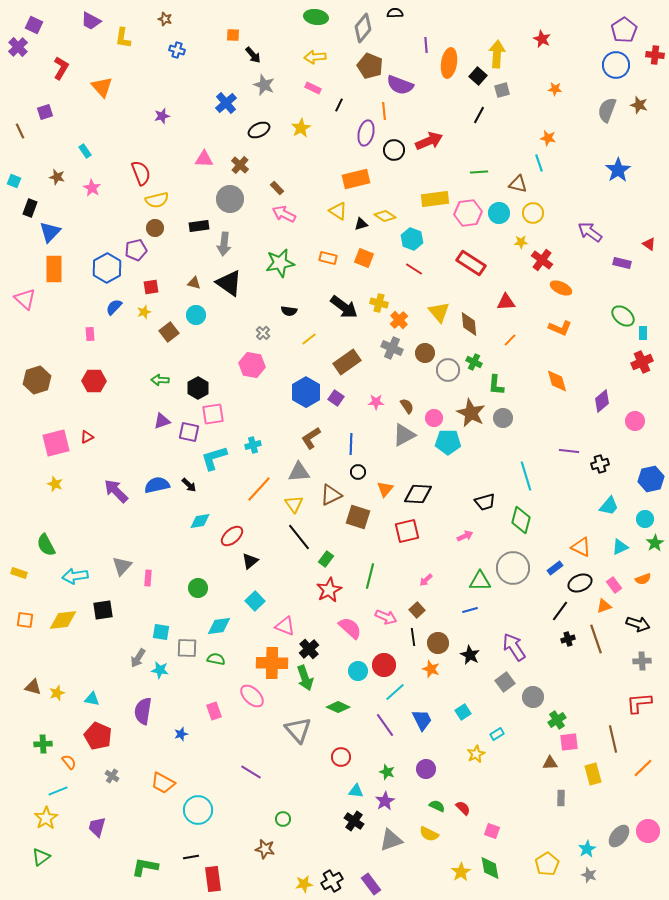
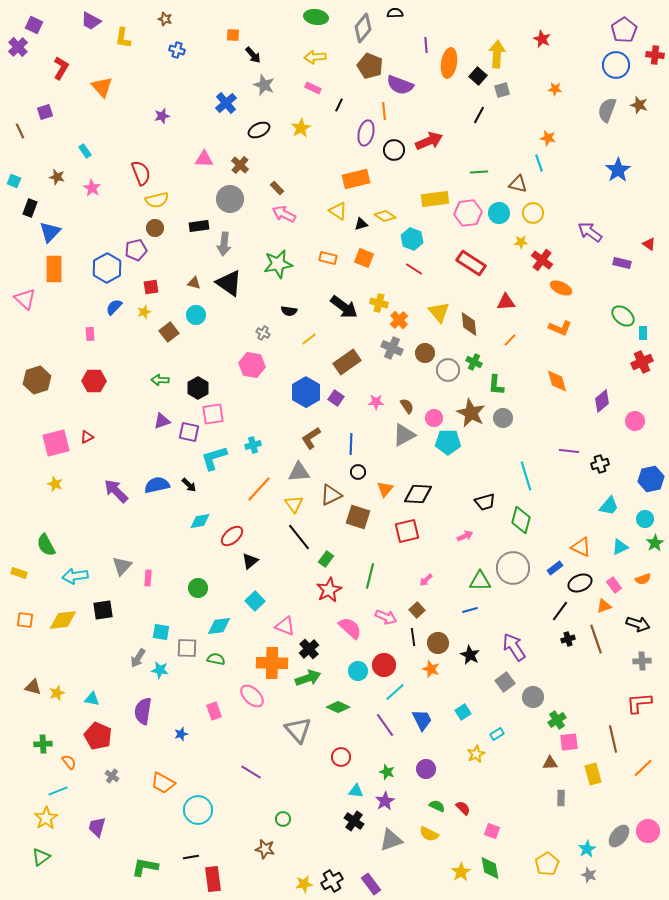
green star at (280, 263): moved 2 px left, 1 px down
gray cross at (263, 333): rotated 16 degrees counterclockwise
green arrow at (305, 678): moved 3 px right; rotated 90 degrees counterclockwise
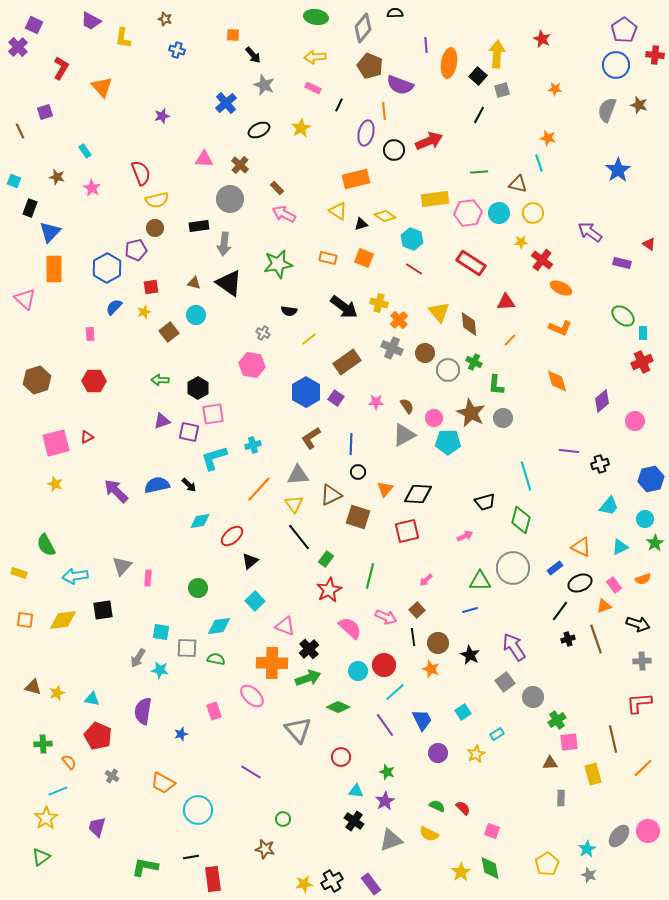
gray triangle at (299, 472): moved 1 px left, 3 px down
purple circle at (426, 769): moved 12 px right, 16 px up
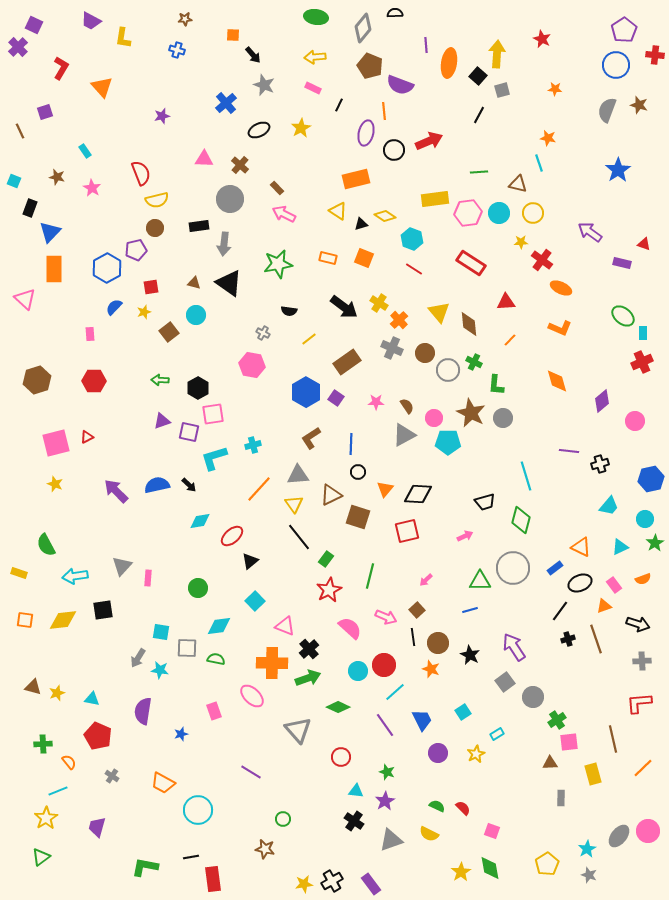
brown star at (165, 19): moved 20 px right; rotated 24 degrees counterclockwise
red triangle at (649, 244): moved 5 px left; rotated 16 degrees counterclockwise
yellow cross at (379, 303): rotated 18 degrees clockwise
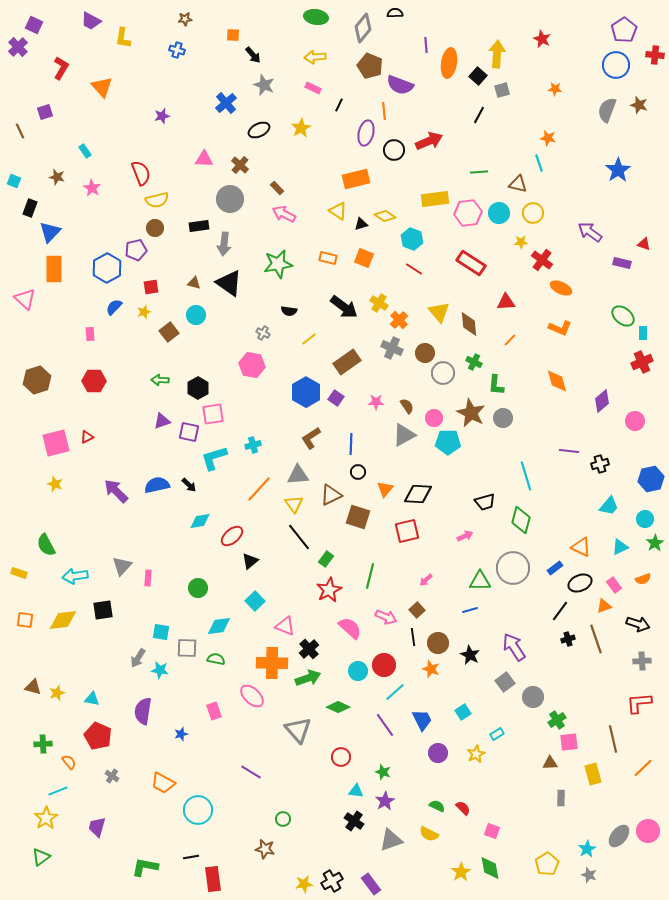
gray circle at (448, 370): moved 5 px left, 3 px down
green star at (387, 772): moved 4 px left
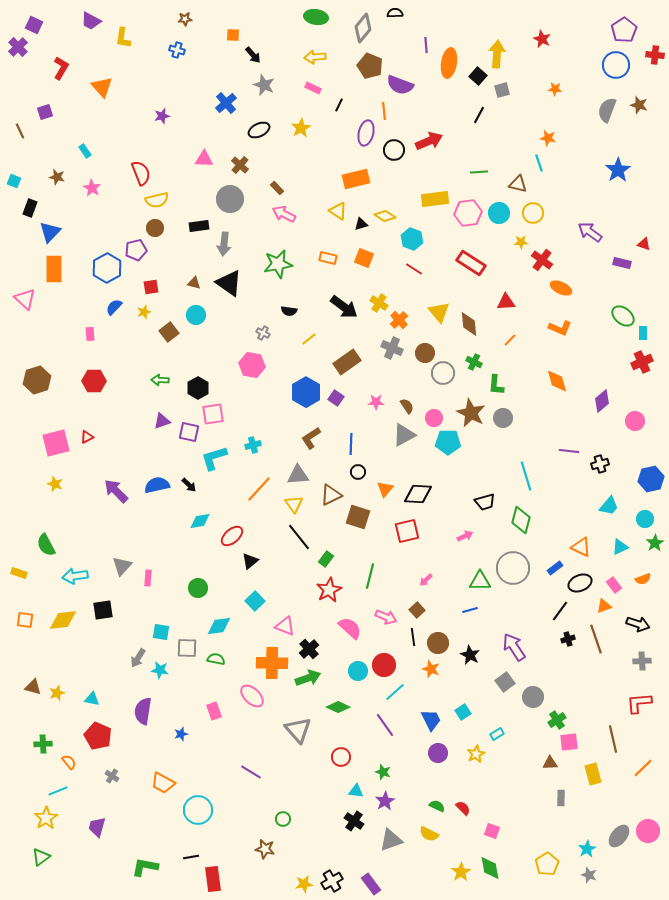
blue trapezoid at (422, 720): moved 9 px right
